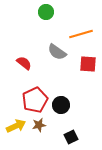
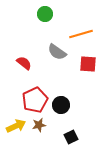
green circle: moved 1 px left, 2 px down
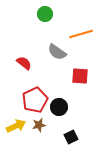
red square: moved 8 px left, 12 px down
black circle: moved 2 px left, 2 px down
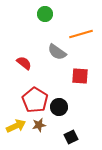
red pentagon: rotated 15 degrees counterclockwise
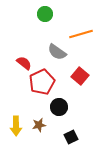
red square: rotated 36 degrees clockwise
red pentagon: moved 7 px right, 18 px up; rotated 15 degrees clockwise
yellow arrow: rotated 114 degrees clockwise
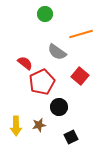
red semicircle: moved 1 px right
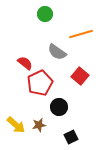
red pentagon: moved 2 px left, 1 px down
yellow arrow: moved 1 px up; rotated 48 degrees counterclockwise
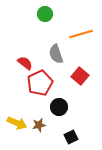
gray semicircle: moved 1 px left, 2 px down; rotated 36 degrees clockwise
yellow arrow: moved 1 px right, 2 px up; rotated 18 degrees counterclockwise
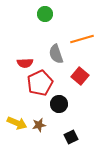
orange line: moved 1 px right, 5 px down
red semicircle: rotated 140 degrees clockwise
black circle: moved 3 px up
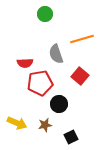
red pentagon: rotated 15 degrees clockwise
brown star: moved 6 px right
